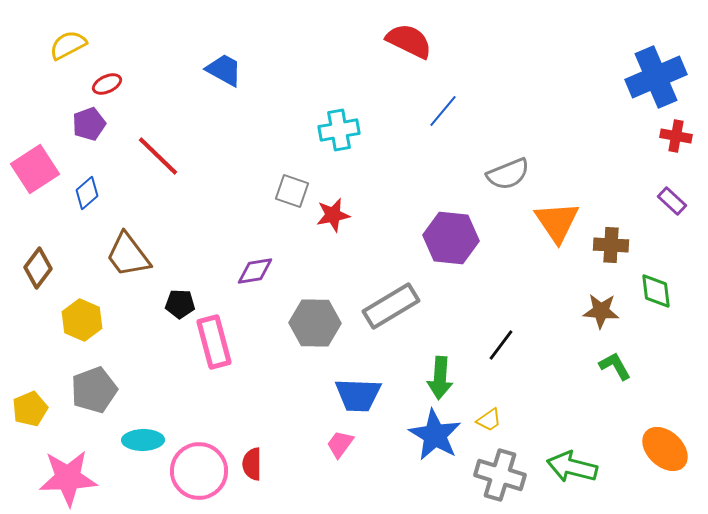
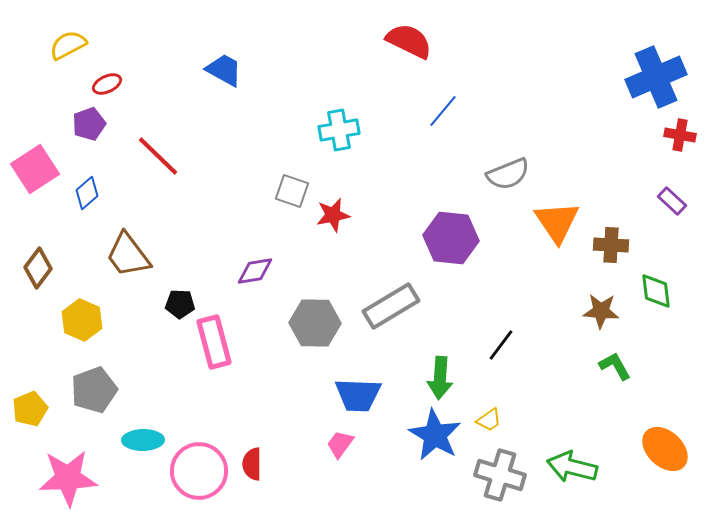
red cross at (676, 136): moved 4 px right, 1 px up
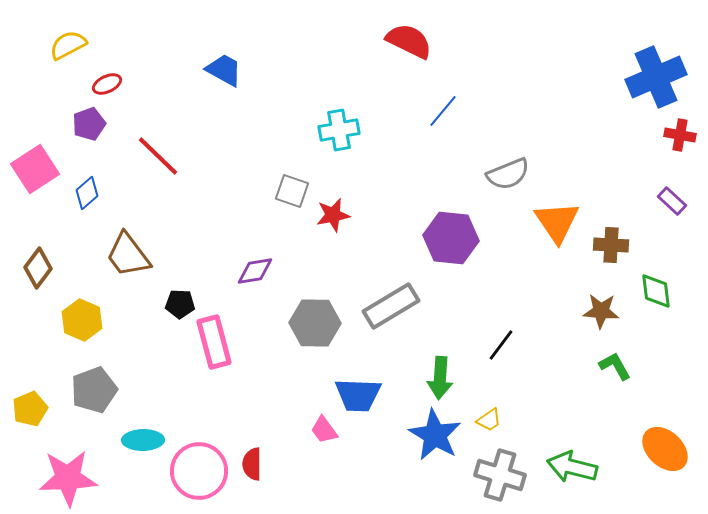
pink trapezoid at (340, 444): moved 16 px left, 14 px up; rotated 72 degrees counterclockwise
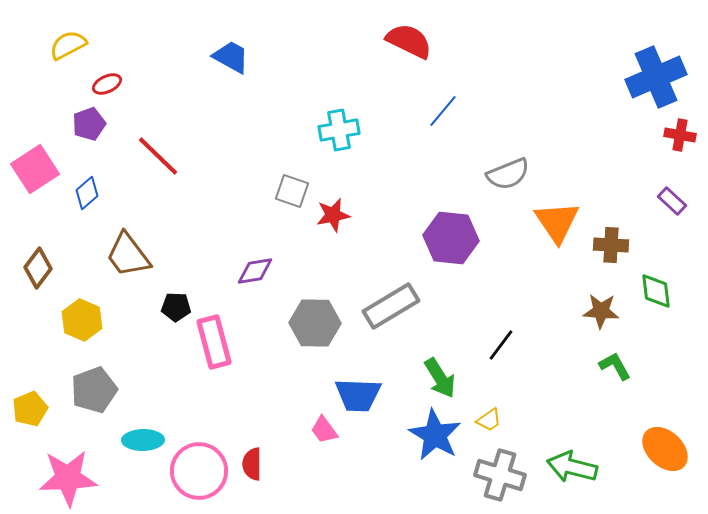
blue trapezoid at (224, 70): moved 7 px right, 13 px up
black pentagon at (180, 304): moved 4 px left, 3 px down
green arrow at (440, 378): rotated 36 degrees counterclockwise
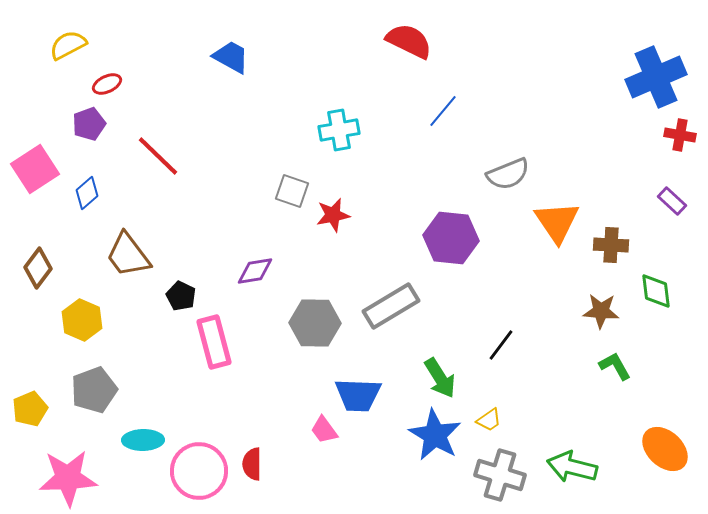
black pentagon at (176, 307): moved 5 px right, 11 px up; rotated 24 degrees clockwise
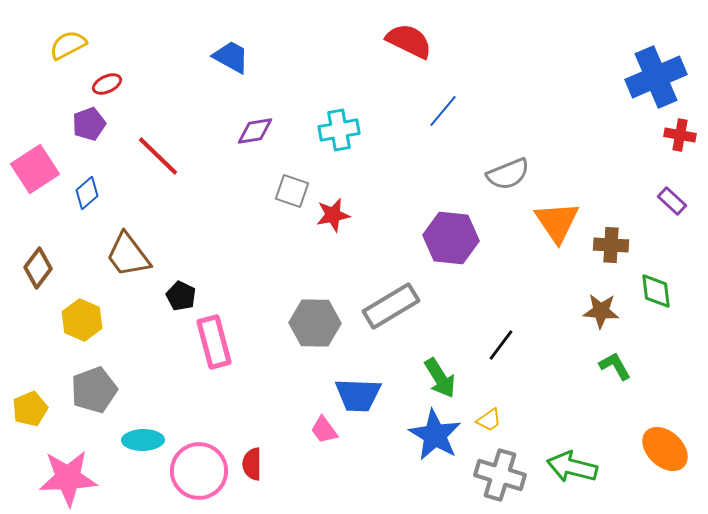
purple diamond at (255, 271): moved 140 px up
